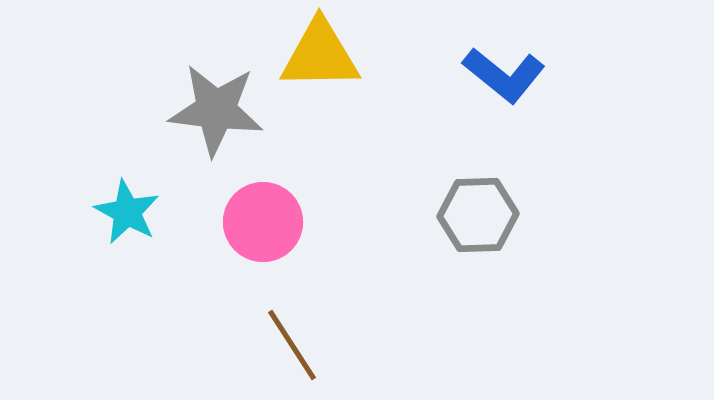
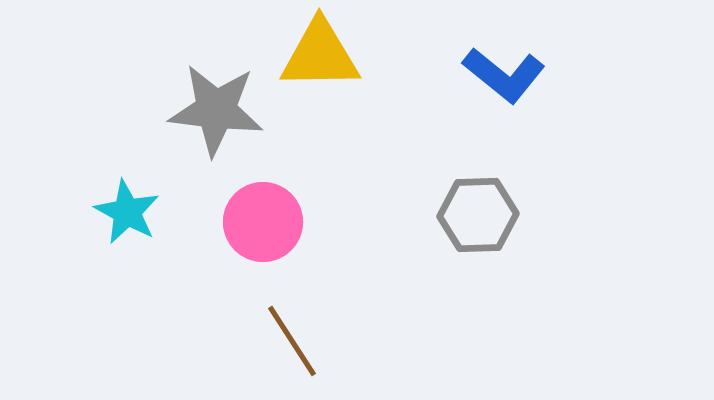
brown line: moved 4 px up
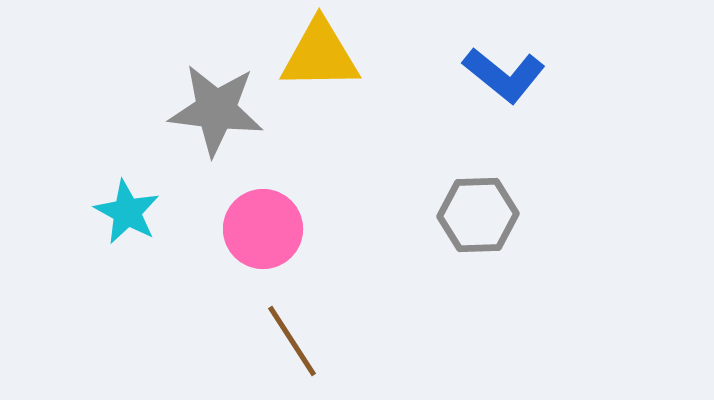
pink circle: moved 7 px down
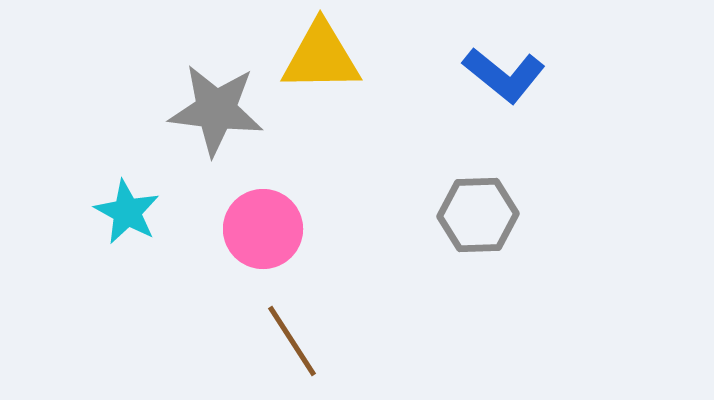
yellow triangle: moved 1 px right, 2 px down
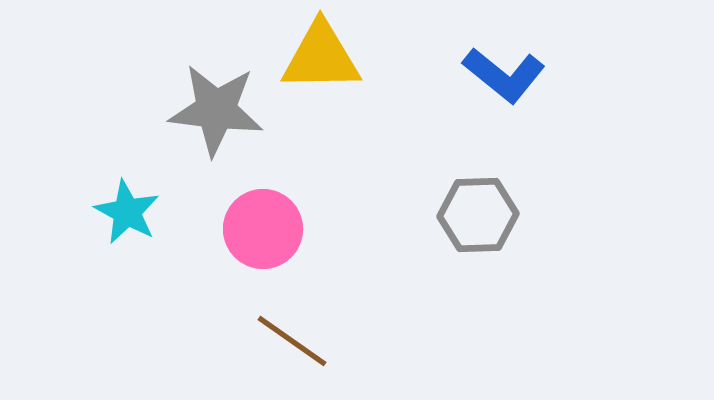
brown line: rotated 22 degrees counterclockwise
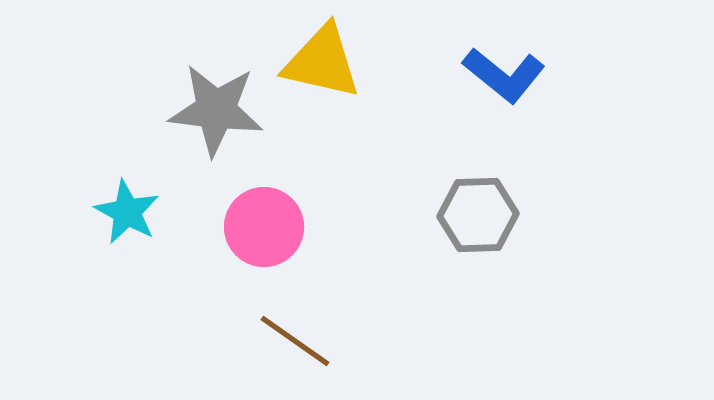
yellow triangle: moved 1 px right, 5 px down; rotated 14 degrees clockwise
pink circle: moved 1 px right, 2 px up
brown line: moved 3 px right
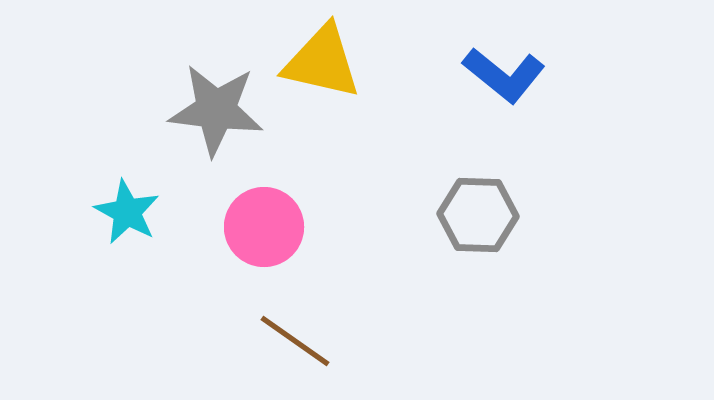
gray hexagon: rotated 4 degrees clockwise
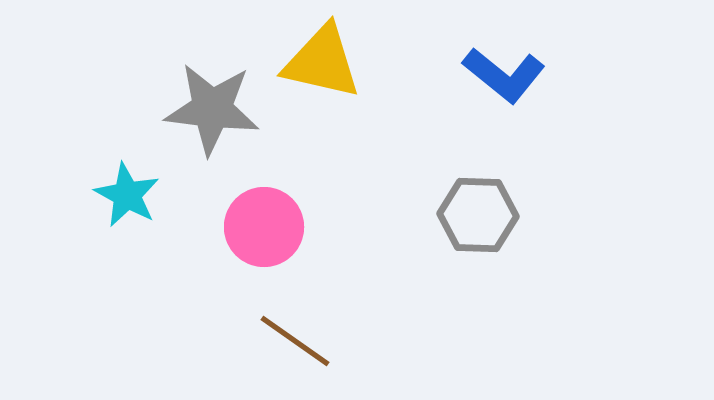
gray star: moved 4 px left, 1 px up
cyan star: moved 17 px up
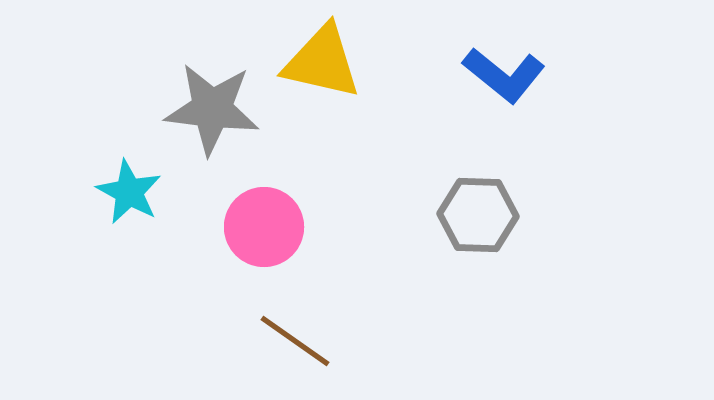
cyan star: moved 2 px right, 3 px up
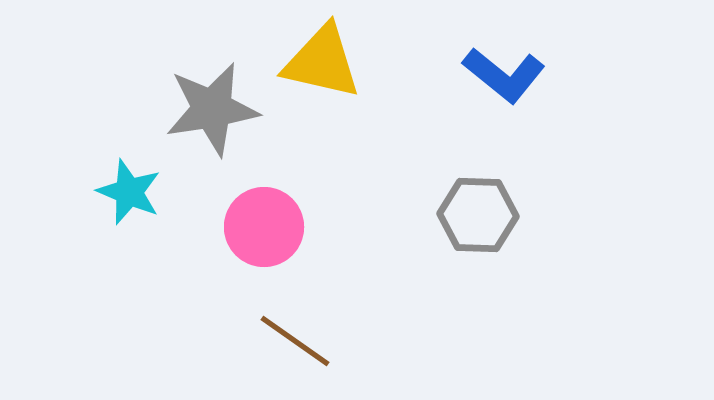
gray star: rotated 16 degrees counterclockwise
cyan star: rotated 6 degrees counterclockwise
